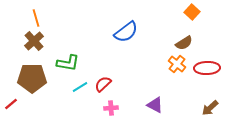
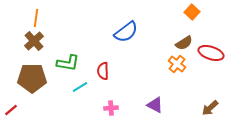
orange line: rotated 24 degrees clockwise
red ellipse: moved 4 px right, 15 px up; rotated 20 degrees clockwise
red semicircle: moved 13 px up; rotated 48 degrees counterclockwise
red line: moved 6 px down
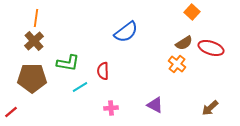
red ellipse: moved 5 px up
red line: moved 2 px down
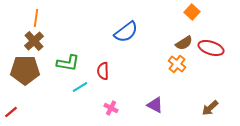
brown pentagon: moved 7 px left, 8 px up
pink cross: rotated 32 degrees clockwise
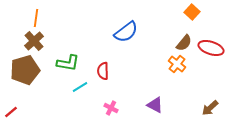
brown semicircle: rotated 18 degrees counterclockwise
brown pentagon: rotated 16 degrees counterclockwise
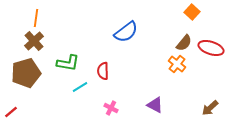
brown pentagon: moved 1 px right, 3 px down
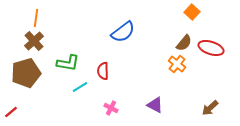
blue semicircle: moved 3 px left
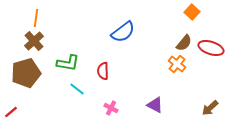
cyan line: moved 3 px left, 2 px down; rotated 70 degrees clockwise
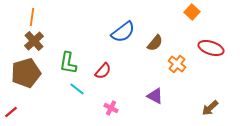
orange line: moved 4 px left, 1 px up
brown semicircle: moved 29 px left
green L-shape: rotated 90 degrees clockwise
red semicircle: rotated 138 degrees counterclockwise
purple triangle: moved 9 px up
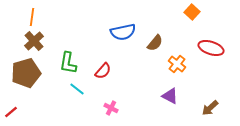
blue semicircle: rotated 25 degrees clockwise
purple triangle: moved 15 px right
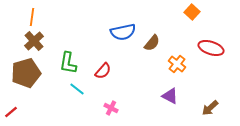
brown semicircle: moved 3 px left
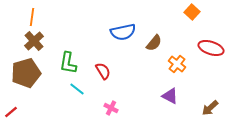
brown semicircle: moved 2 px right
red semicircle: rotated 72 degrees counterclockwise
